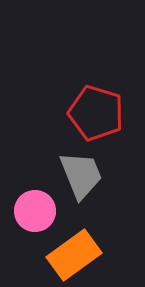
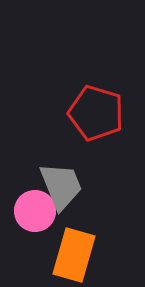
gray trapezoid: moved 20 px left, 11 px down
orange rectangle: rotated 38 degrees counterclockwise
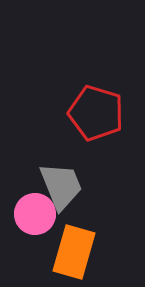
pink circle: moved 3 px down
orange rectangle: moved 3 px up
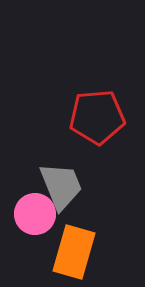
red pentagon: moved 1 px right, 4 px down; rotated 22 degrees counterclockwise
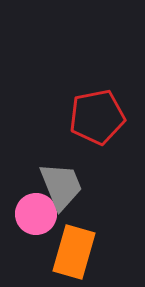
red pentagon: rotated 6 degrees counterclockwise
pink circle: moved 1 px right
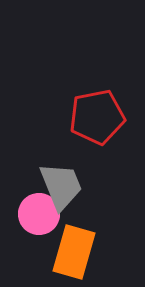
pink circle: moved 3 px right
